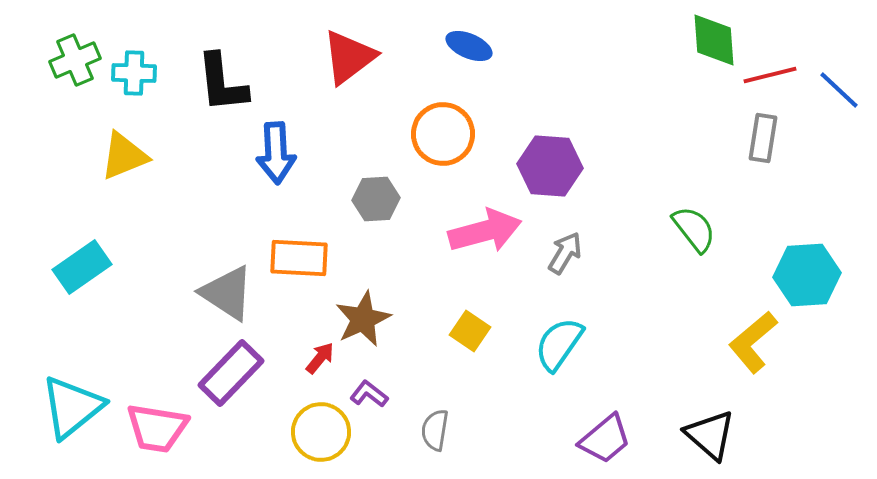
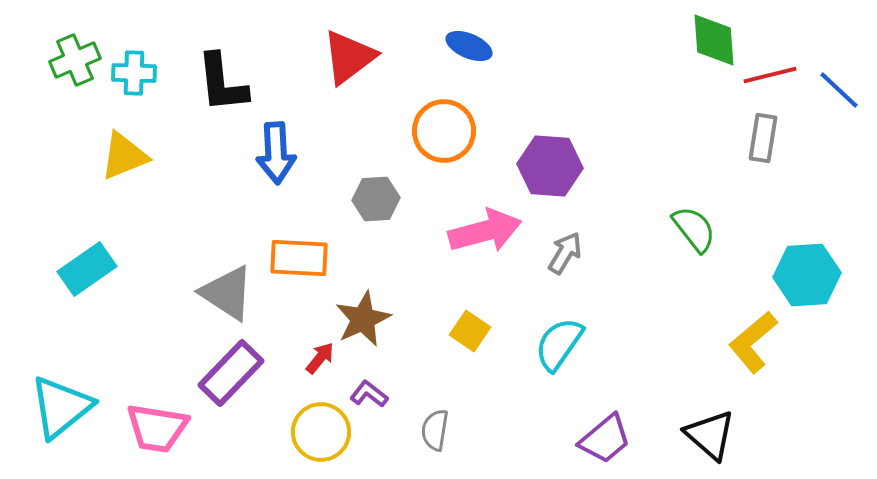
orange circle: moved 1 px right, 3 px up
cyan rectangle: moved 5 px right, 2 px down
cyan triangle: moved 11 px left
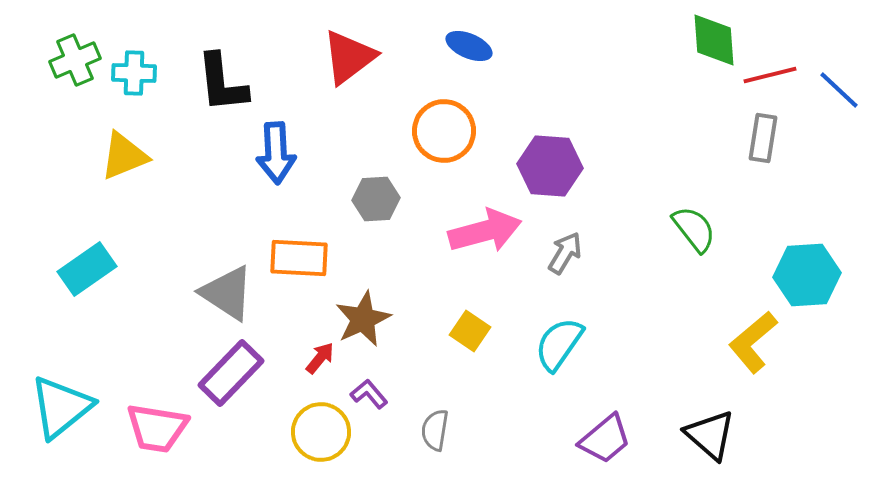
purple L-shape: rotated 12 degrees clockwise
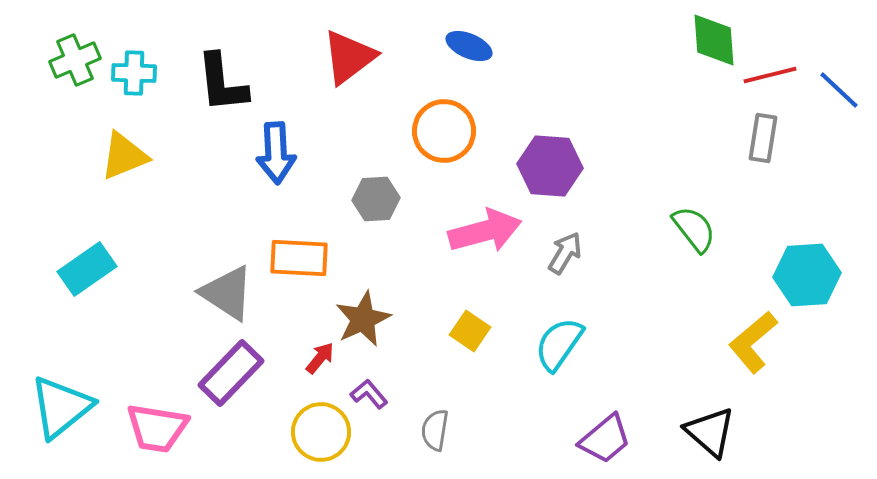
black triangle: moved 3 px up
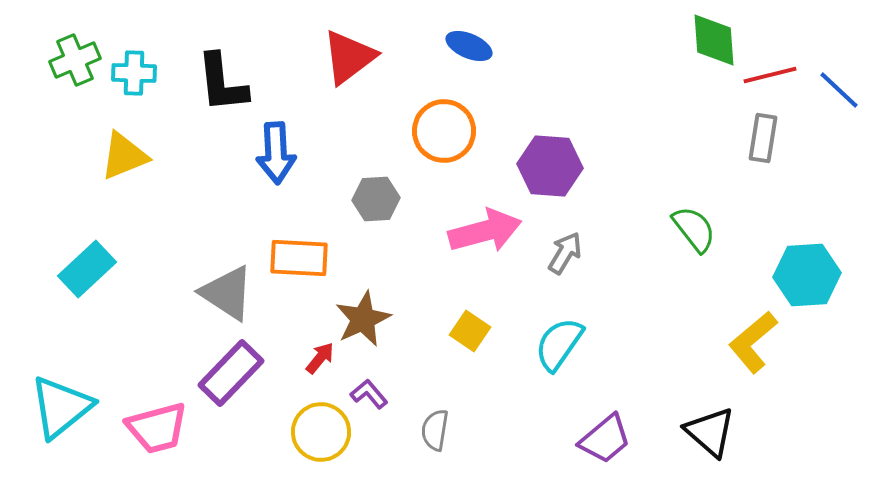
cyan rectangle: rotated 8 degrees counterclockwise
pink trapezoid: rotated 24 degrees counterclockwise
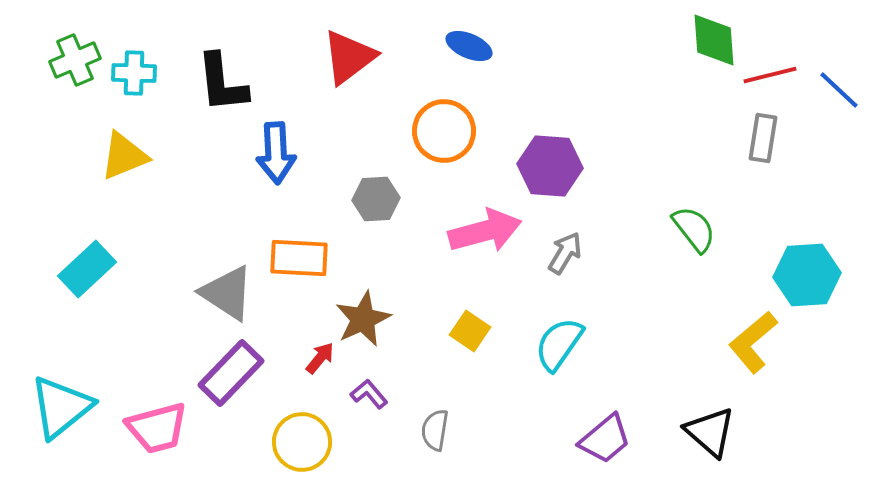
yellow circle: moved 19 px left, 10 px down
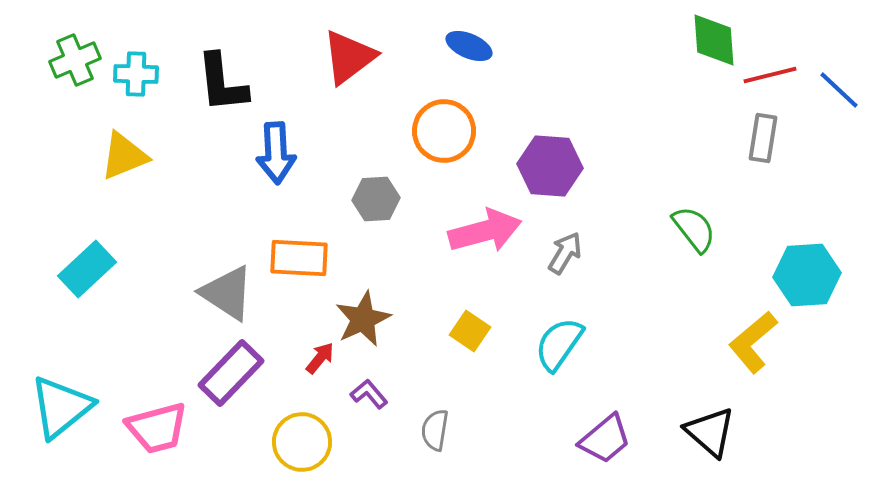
cyan cross: moved 2 px right, 1 px down
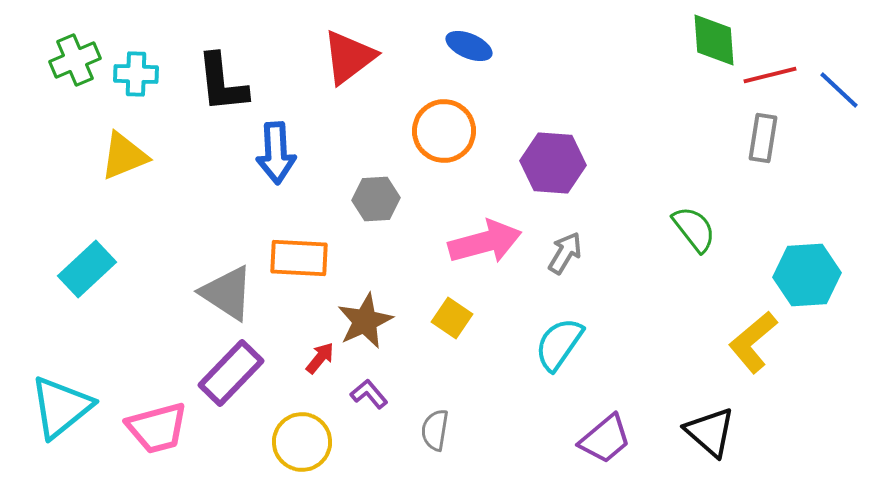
purple hexagon: moved 3 px right, 3 px up
pink arrow: moved 11 px down
brown star: moved 2 px right, 2 px down
yellow square: moved 18 px left, 13 px up
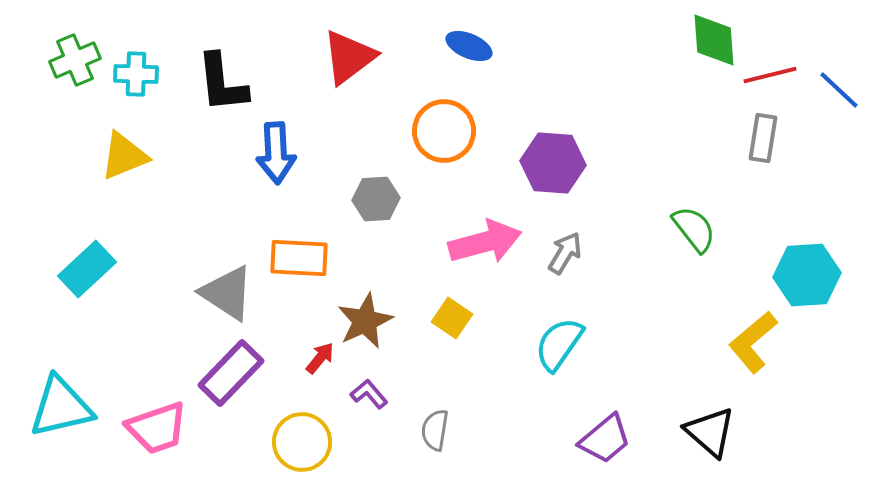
cyan triangle: rotated 26 degrees clockwise
pink trapezoid: rotated 4 degrees counterclockwise
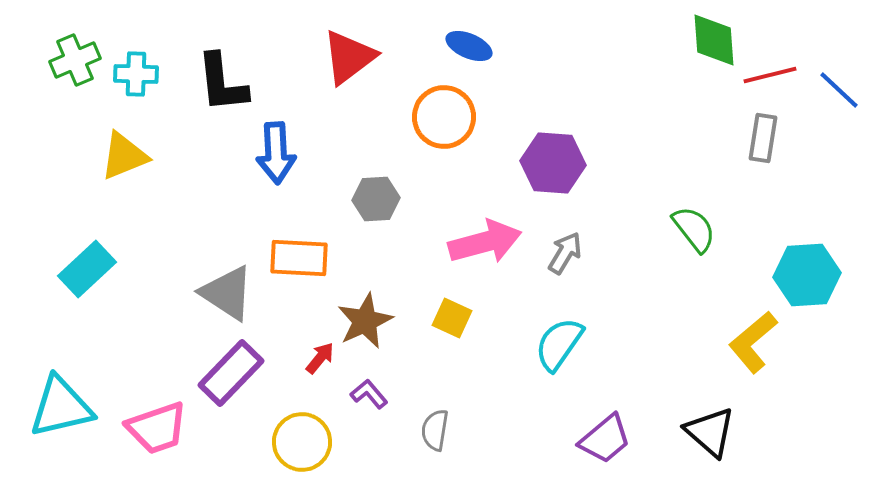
orange circle: moved 14 px up
yellow square: rotated 9 degrees counterclockwise
